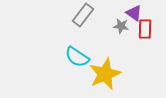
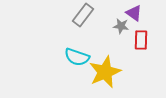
red rectangle: moved 4 px left, 11 px down
cyan semicircle: rotated 15 degrees counterclockwise
yellow star: moved 2 px up
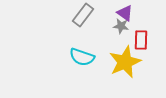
purple triangle: moved 9 px left
cyan semicircle: moved 5 px right
yellow star: moved 20 px right, 10 px up
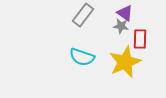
red rectangle: moved 1 px left, 1 px up
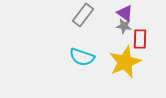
gray star: moved 3 px right
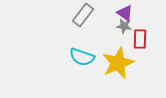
yellow star: moved 7 px left, 1 px down
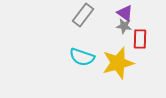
yellow star: rotated 8 degrees clockwise
